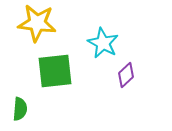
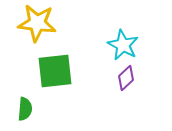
cyan star: moved 20 px right, 2 px down
purple diamond: moved 3 px down
green semicircle: moved 5 px right
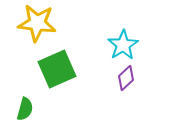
cyan star: rotated 12 degrees clockwise
green square: moved 2 px right, 2 px up; rotated 18 degrees counterclockwise
green semicircle: rotated 10 degrees clockwise
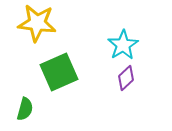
green square: moved 2 px right, 3 px down
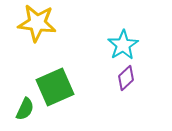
green square: moved 4 px left, 15 px down
green semicircle: rotated 10 degrees clockwise
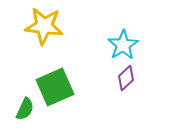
yellow star: moved 7 px right, 3 px down
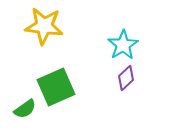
green square: moved 1 px right
green semicircle: rotated 30 degrees clockwise
